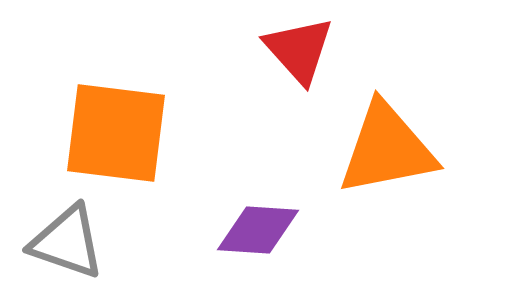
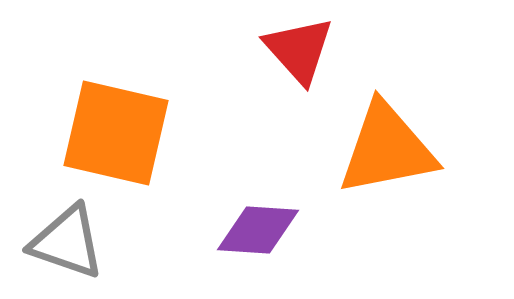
orange square: rotated 6 degrees clockwise
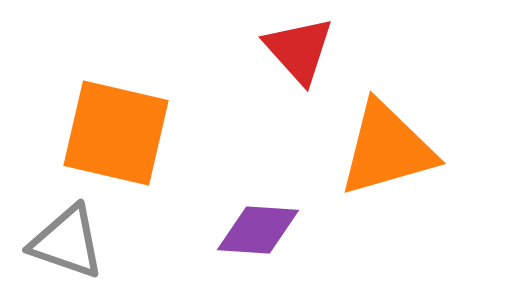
orange triangle: rotated 5 degrees counterclockwise
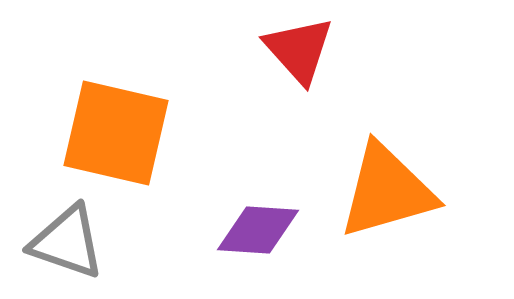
orange triangle: moved 42 px down
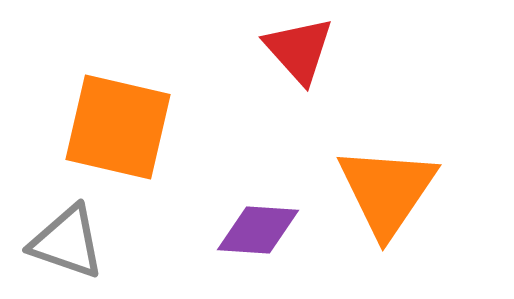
orange square: moved 2 px right, 6 px up
orange triangle: rotated 40 degrees counterclockwise
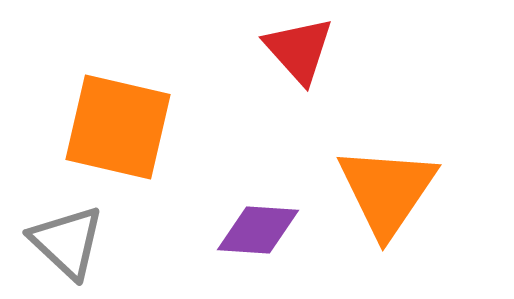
gray triangle: rotated 24 degrees clockwise
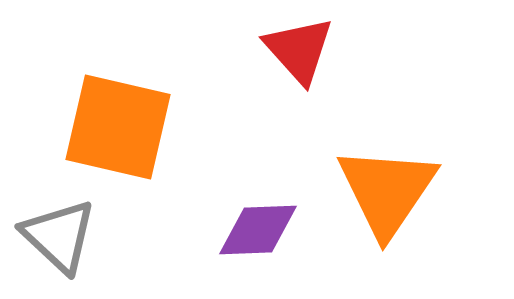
purple diamond: rotated 6 degrees counterclockwise
gray triangle: moved 8 px left, 6 px up
